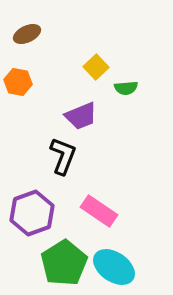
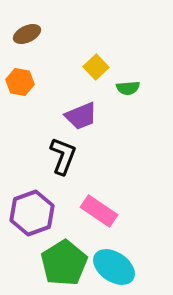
orange hexagon: moved 2 px right
green semicircle: moved 2 px right
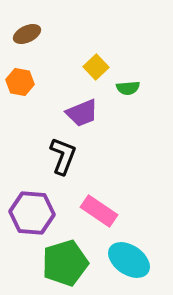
purple trapezoid: moved 1 px right, 3 px up
purple hexagon: rotated 24 degrees clockwise
green pentagon: moved 1 px right; rotated 15 degrees clockwise
cyan ellipse: moved 15 px right, 7 px up
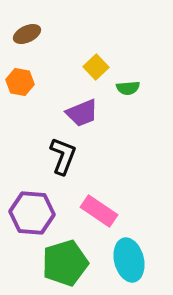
cyan ellipse: rotated 42 degrees clockwise
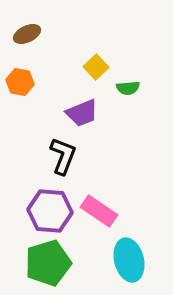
purple hexagon: moved 18 px right, 2 px up
green pentagon: moved 17 px left
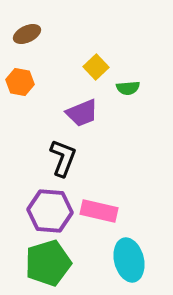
black L-shape: moved 2 px down
pink rectangle: rotated 21 degrees counterclockwise
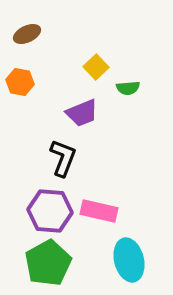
green pentagon: rotated 12 degrees counterclockwise
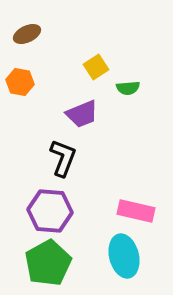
yellow square: rotated 10 degrees clockwise
purple trapezoid: moved 1 px down
pink rectangle: moved 37 px right
cyan ellipse: moved 5 px left, 4 px up
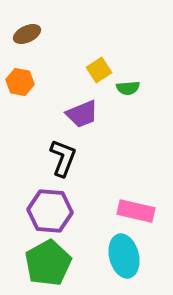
yellow square: moved 3 px right, 3 px down
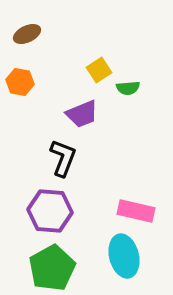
green pentagon: moved 4 px right, 5 px down
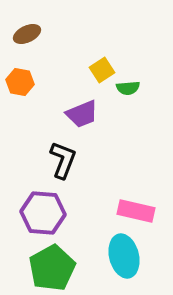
yellow square: moved 3 px right
black L-shape: moved 2 px down
purple hexagon: moved 7 px left, 2 px down
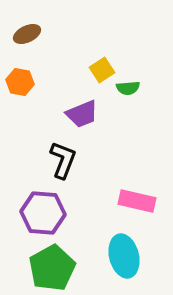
pink rectangle: moved 1 px right, 10 px up
